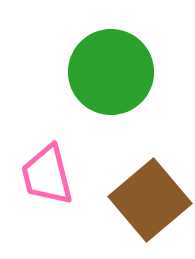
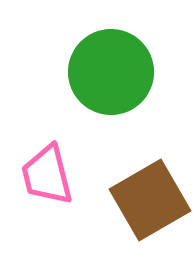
brown square: rotated 10 degrees clockwise
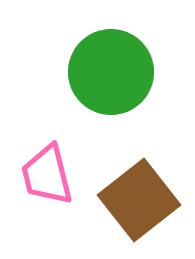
brown square: moved 11 px left; rotated 8 degrees counterclockwise
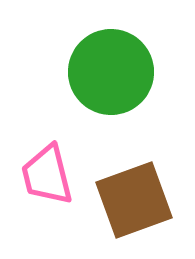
brown square: moved 5 px left; rotated 18 degrees clockwise
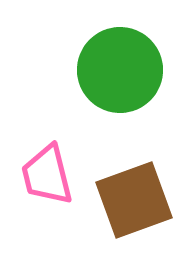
green circle: moved 9 px right, 2 px up
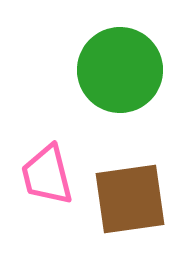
brown square: moved 4 px left, 1 px up; rotated 12 degrees clockwise
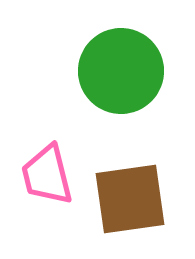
green circle: moved 1 px right, 1 px down
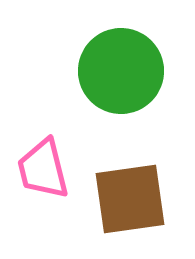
pink trapezoid: moved 4 px left, 6 px up
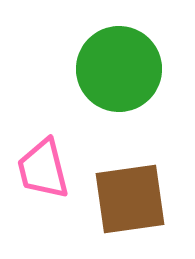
green circle: moved 2 px left, 2 px up
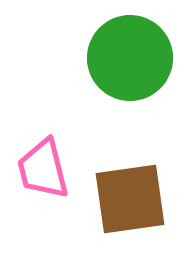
green circle: moved 11 px right, 11 px up
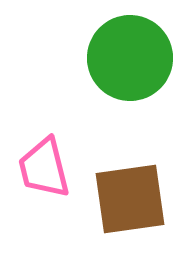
pink trapezoid: moved 1 px right, 1 px up
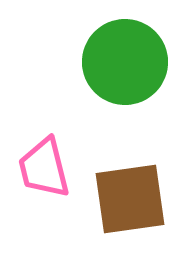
green circle: moved 5 px left, 4 px down
